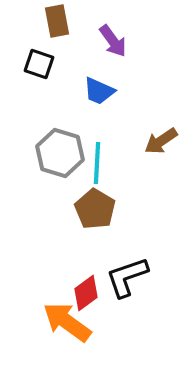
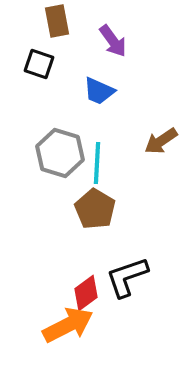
orange arrow: moved 1 px right, 3 px down; rotated 117 degrees clockwise
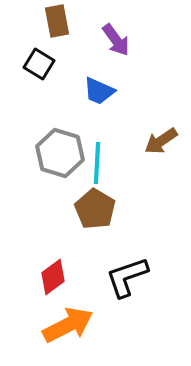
purple arrow: moved 3 px right, 1 px up
black square: rotated 12 degrees clockwise
red diamond: moved 33 px left, 16 px up
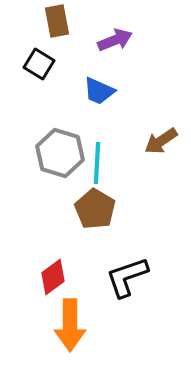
purple arrow: moved 1 px left; rotated 76 degrees counterclockwise
orange arrow: moved 2 px right; rotated 117 degrees clockwise
